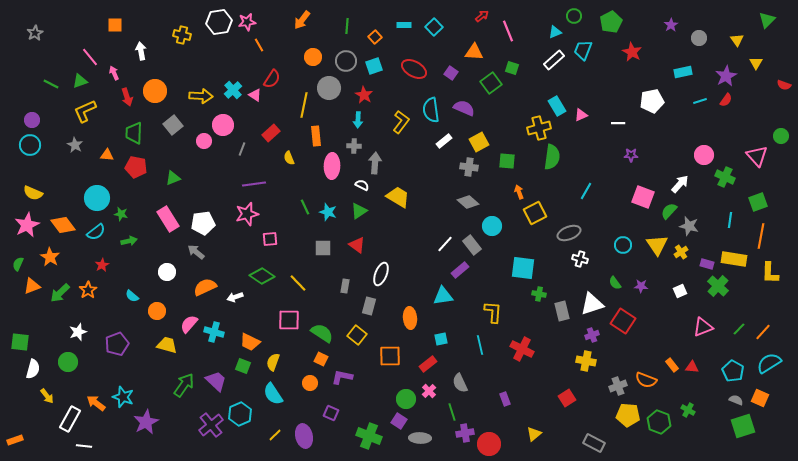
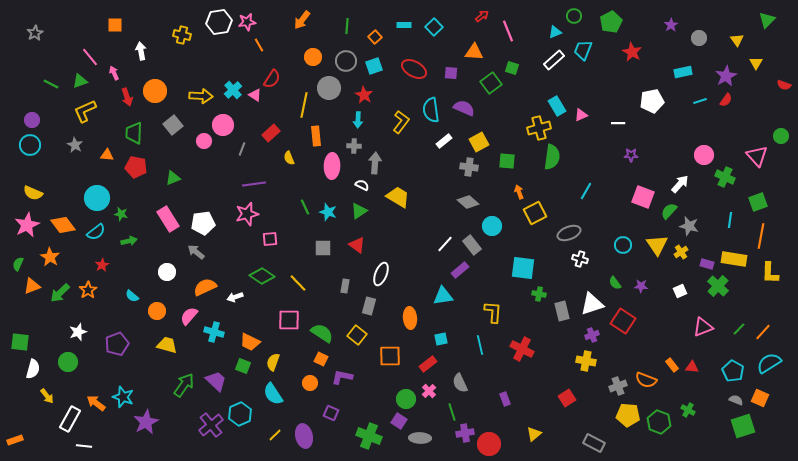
purple square at (451, 73): rotated 32 degrees counterclockwise
pink semicircle at (189, 324): moved 8 px up
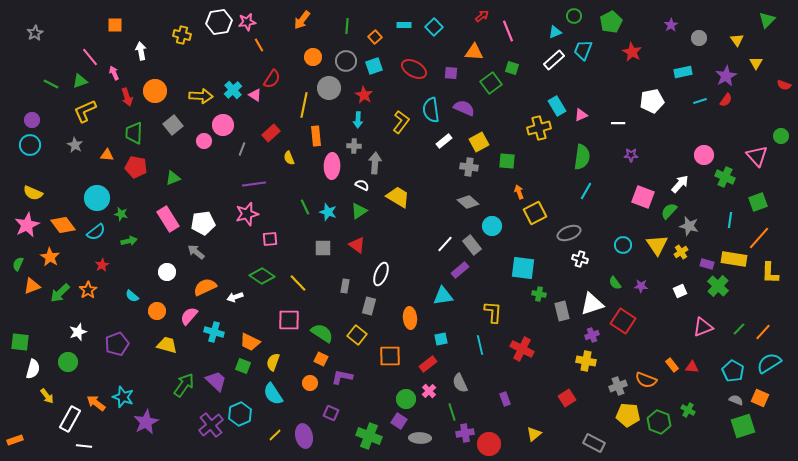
green semicircle at (552, 157): moved 30 px right
orange line at (761, 236): moved 2 px left, 2 px down; rotated 30 degrees clockwise
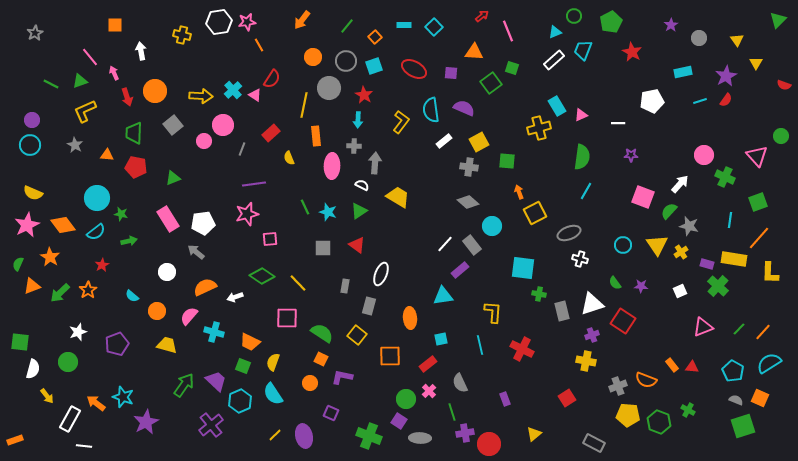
green triangle at (767, 20): moved 11 px right
green line at (347, 26): rotated 35 degrees clockwise
pink square at (289, 320): moved 2 px left, 2 px up
cyan hexagon at (240, 414): moved 13 px up
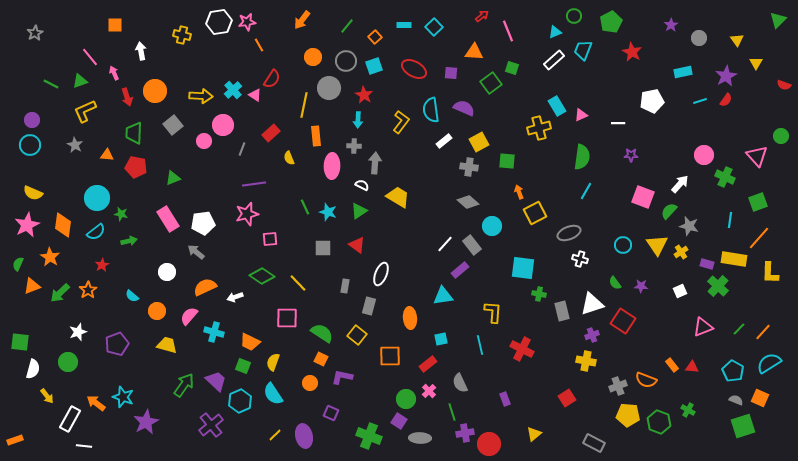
orange diamond at (63, 225): rotated 45 degrees clockwise
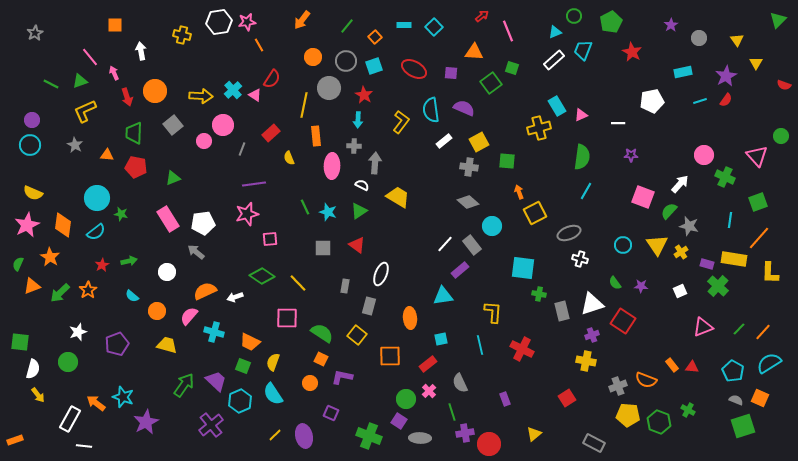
green arrow at (129, 241): moved 20 px down
orange semicircle at (205, 287): moved 4 px down
yellow arrow at (47, 396): moved 9 px left, 1 px up
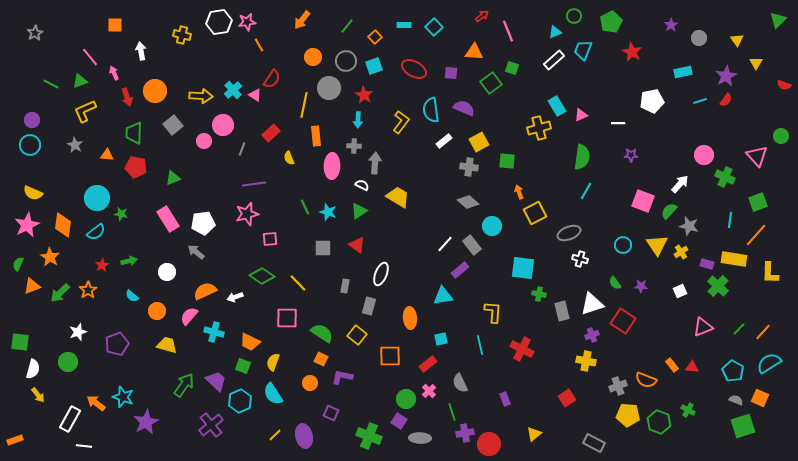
pink square at (643, 197): moved 4 px down
orange line at (759, 238): moved 3 px left, 3 px up
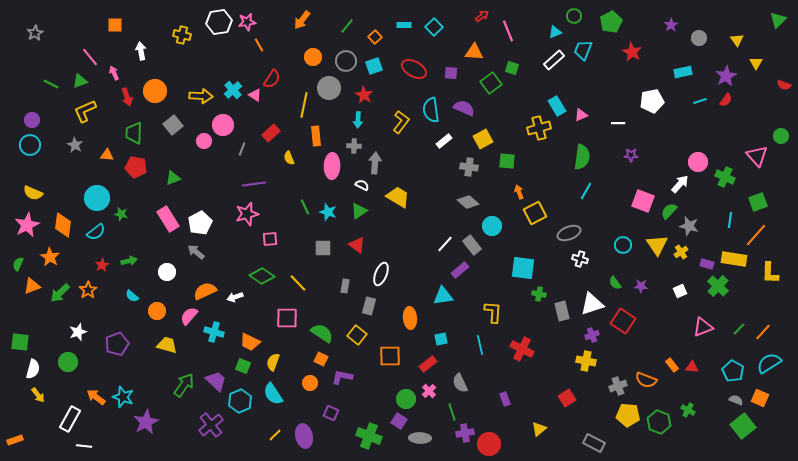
yellow square at (479, 142): moved 4 px right, 3 px up
pink circle at (704, 155): moved 6 px left, 7 px down
white pentagon at (203, 223): moved 3 px left; rotated 20 degrees counterclockwise
orange arrow at (96, 403): moved 6 px up
green square at (743, 426): rotated 20 degrees counterclockwise
yellow triangle at (534, 434): moved 5 px right, 5 px up
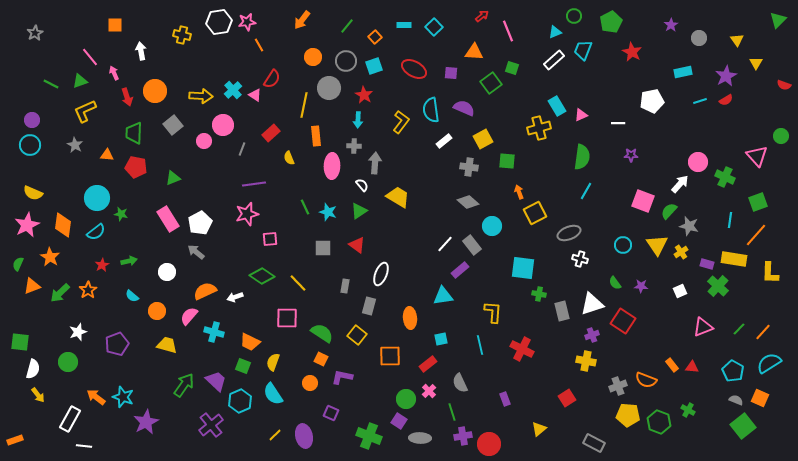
red semicircle at (726, 100): rotated 24 degrees clockwise
white semicircle at (362, 185): rotated 24 degrees clockwise
purple cross at (465, 433): moved 2 px left, 3 px down
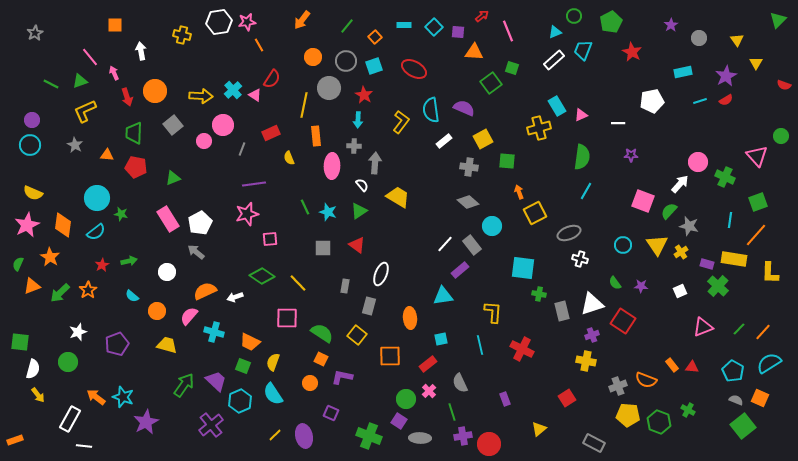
purple square at (451, 73): moved 7 px right, 41 px up
red rectangle at (271, 133): rotated 18 degrees clockwise
